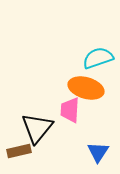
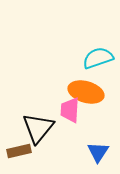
orange ellipse: moved 4 px down
black triangle: moved 1 px right
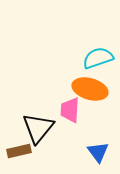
orange ellipse: moved 4 px right, 3 px up
blue triangle: rotated 10 degrees counterclockwise
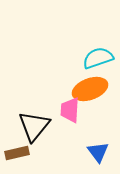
orange ellipse: rotated 36 degrees counterclockwise
black triangle: moved 4 px left, 2 px up
brown rectangle: moved 2 px left, 2 px down
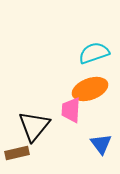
cyan semicircle: moved 4 px left, 5 px up
pink trapezoid: moved 1 px right
blue triangle: moved 3 px right, 8 px up
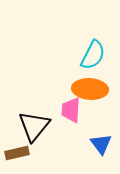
cyan semicircle: moved 1 px left, 2 px down; rotated 136 degrees clockwise
orange ellipse: rotated 24 degrees clockwise
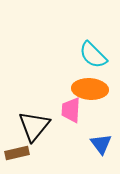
cyan semicircle: rotated 108 degrees clockwise
